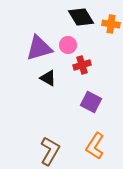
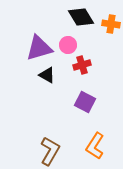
black triangle: moved 1 px left, 3 px up
purple square: moved 6 px left
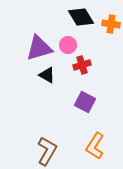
brown L-shape: moved 3 px left
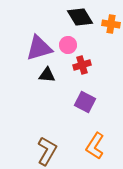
black diamond: moved 1 px left
black triangle: rotated 24 degrees counterclockwise
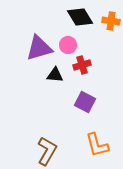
orange cross: moved 3 px up
black triangle: moved 8 px right
orange L-shape: moved 2 px right, 1 px up; rotated 48 degrees counterclockwise
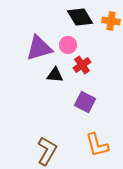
red cross: rotated 18 degrees counterclockwise
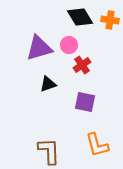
orange cross: moved 1 px left, 1 px up
pink circle: moved 1 px right
black triangle: moved 7 px left, 9 px down; rotated 24 degrees counterclockwise
purple square: rotated 15 degrees counterclockwise
brown L-shape: moved 2 px right; rotated 32 degrees counterclockwise
